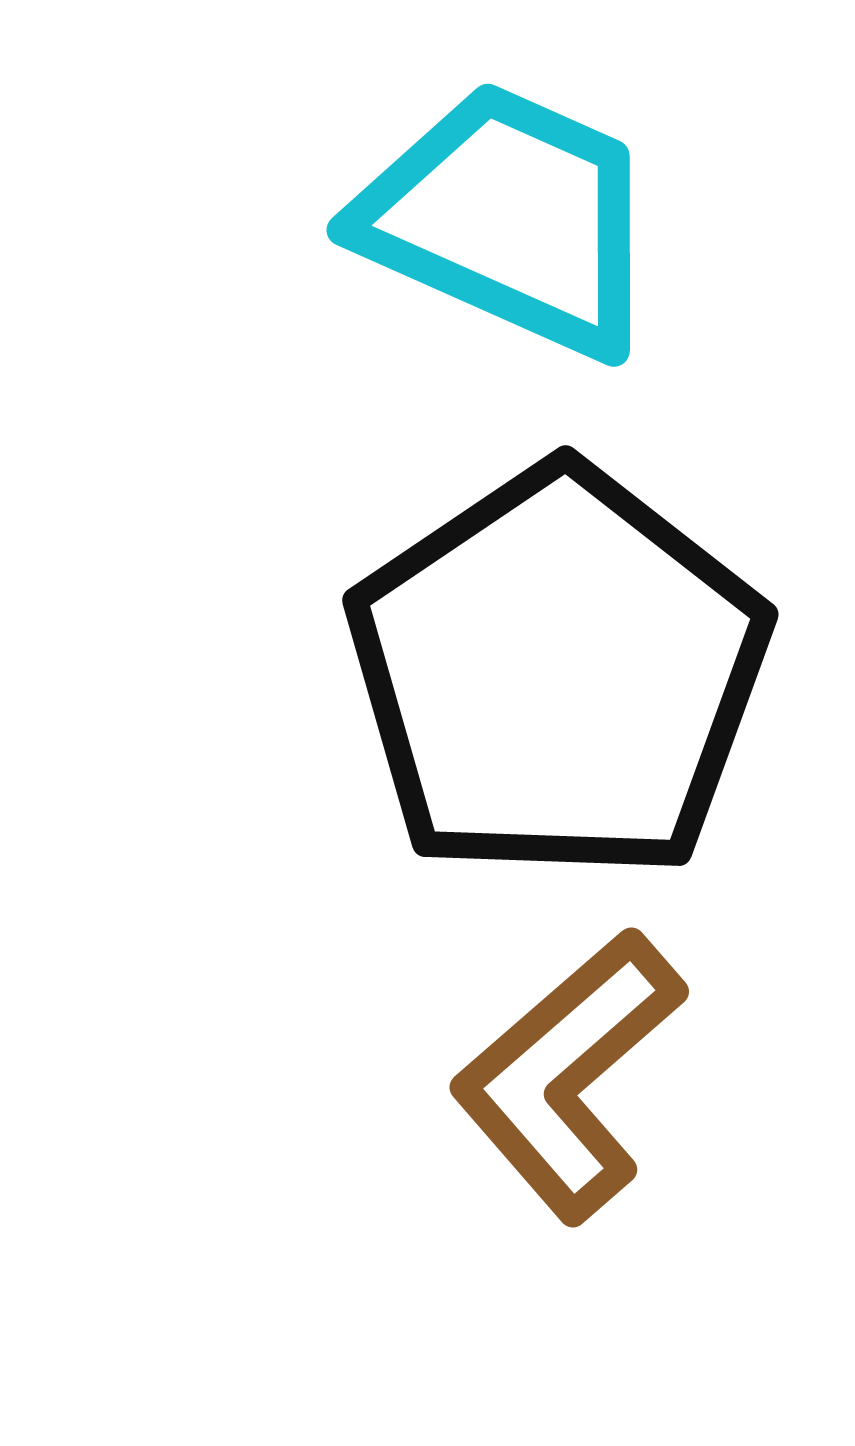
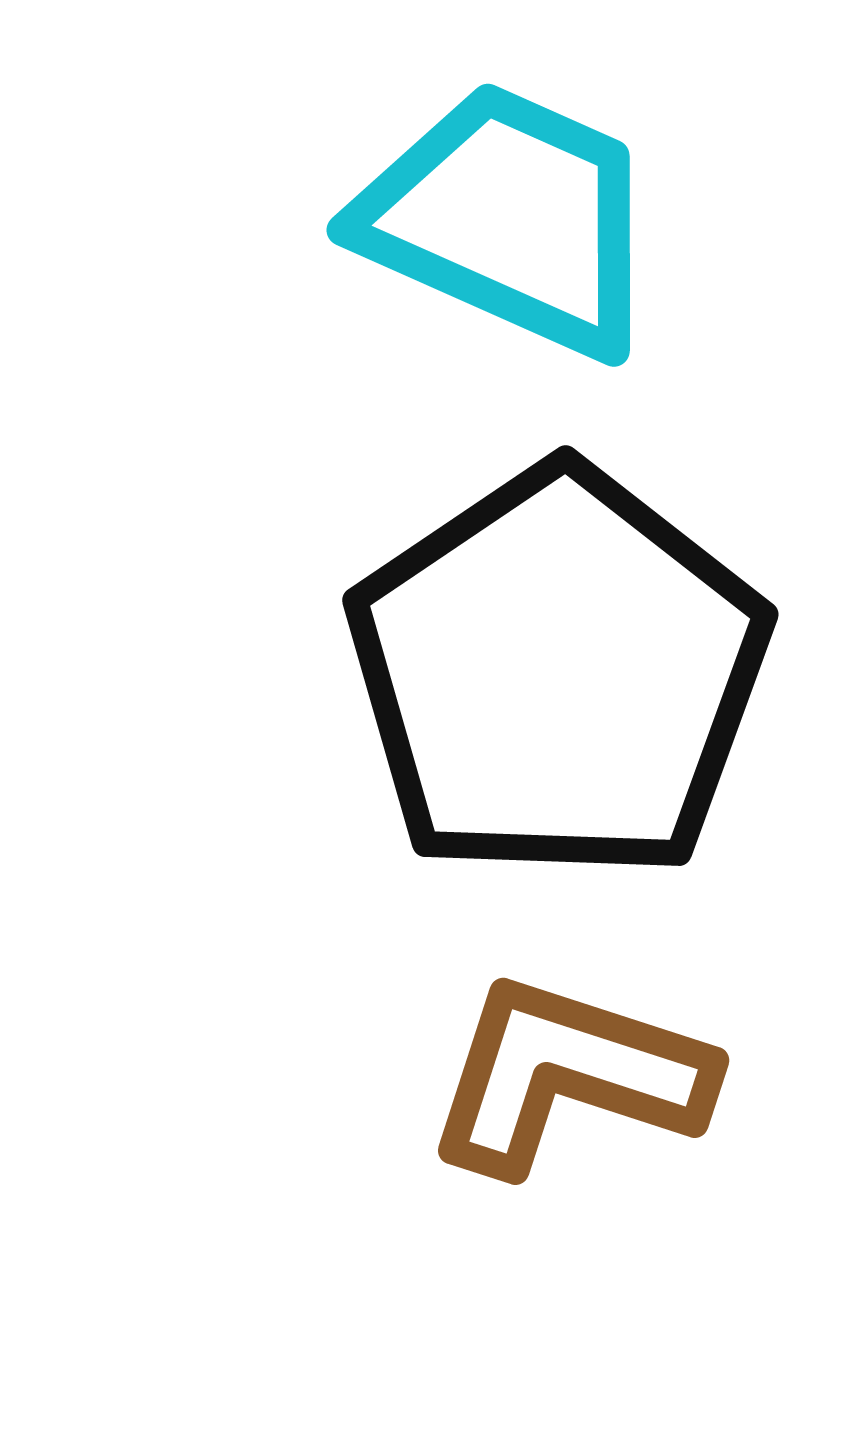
brown L-shape: rotated 59 degrees clockwise
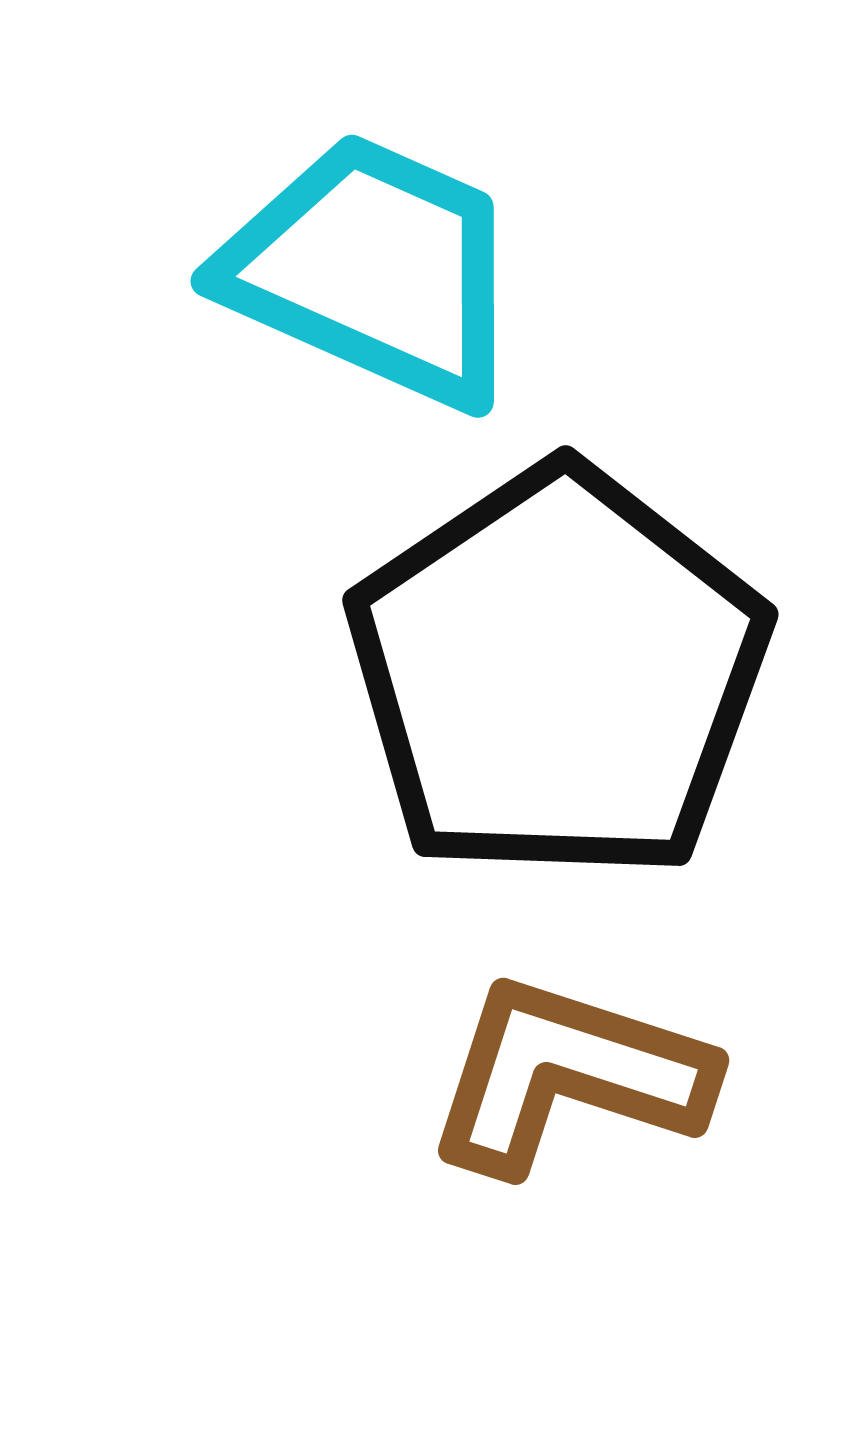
cyan trapezoid: moved 136 px left, 51 px down
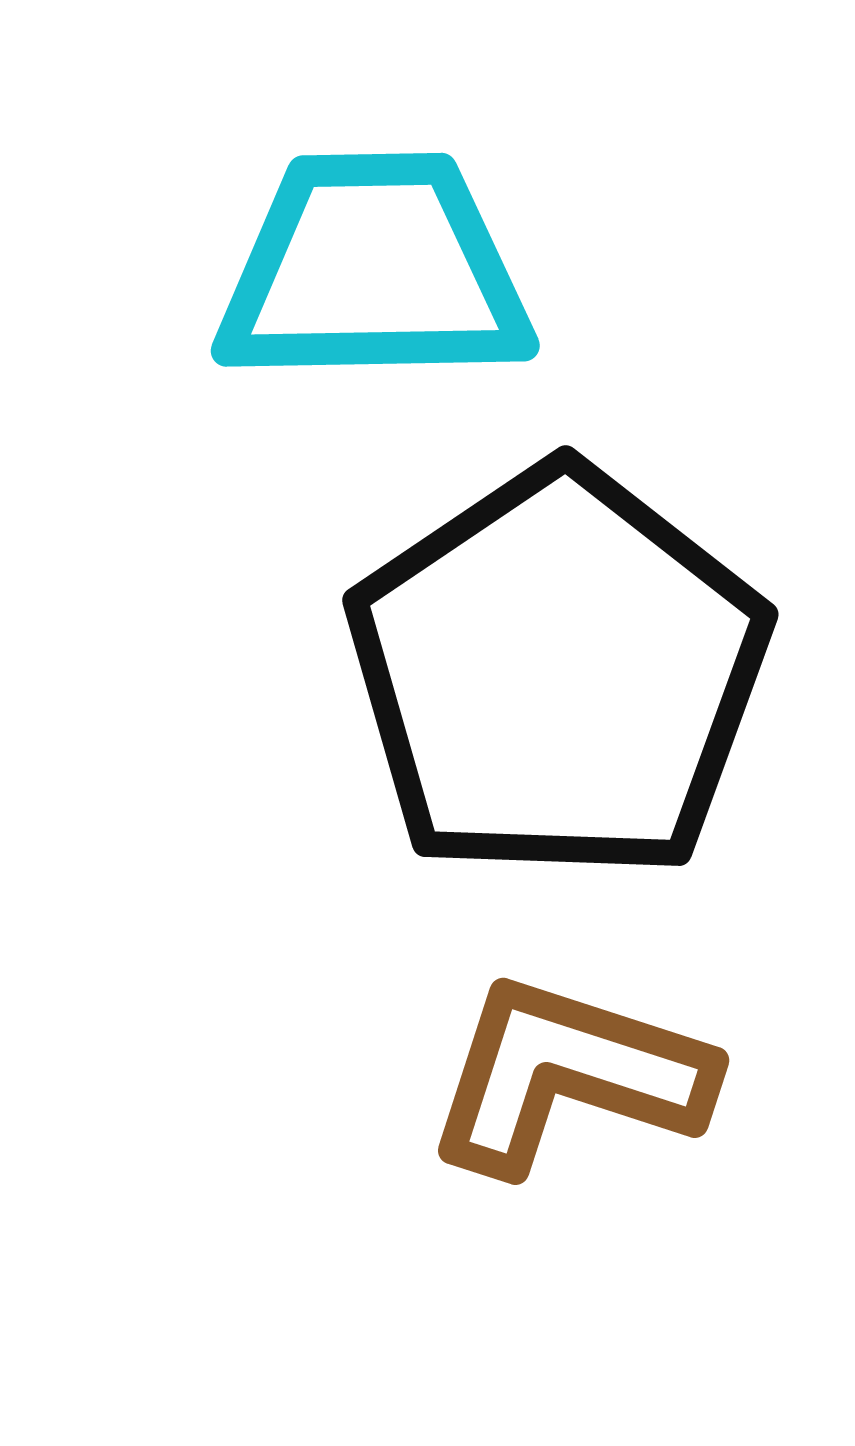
cyan trapezoid: rotated 25 degrees counterclockwise
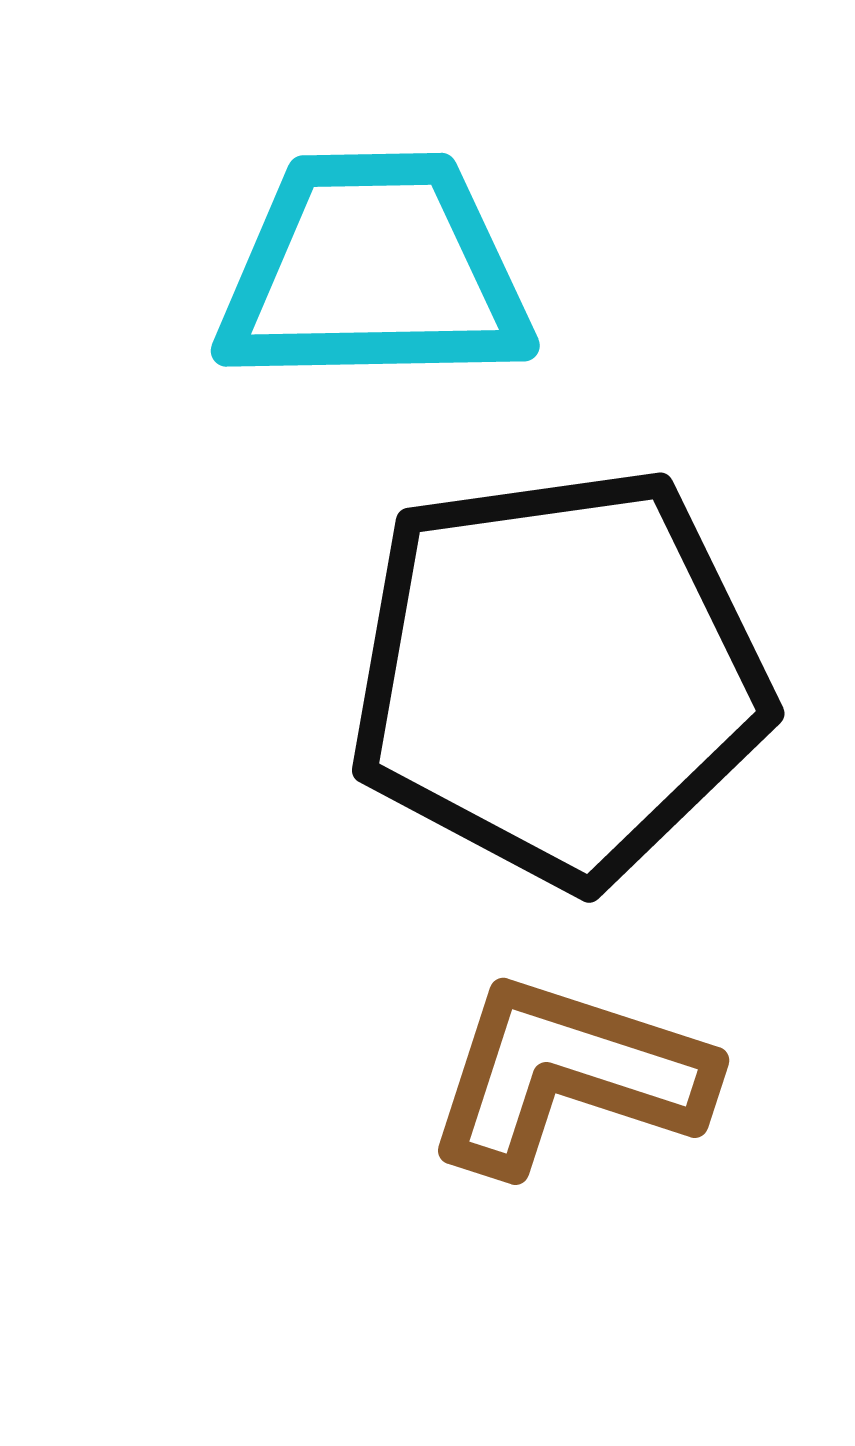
black pentagon: moved 1 px right, 2 px down; rotated 26 degrees clockwise
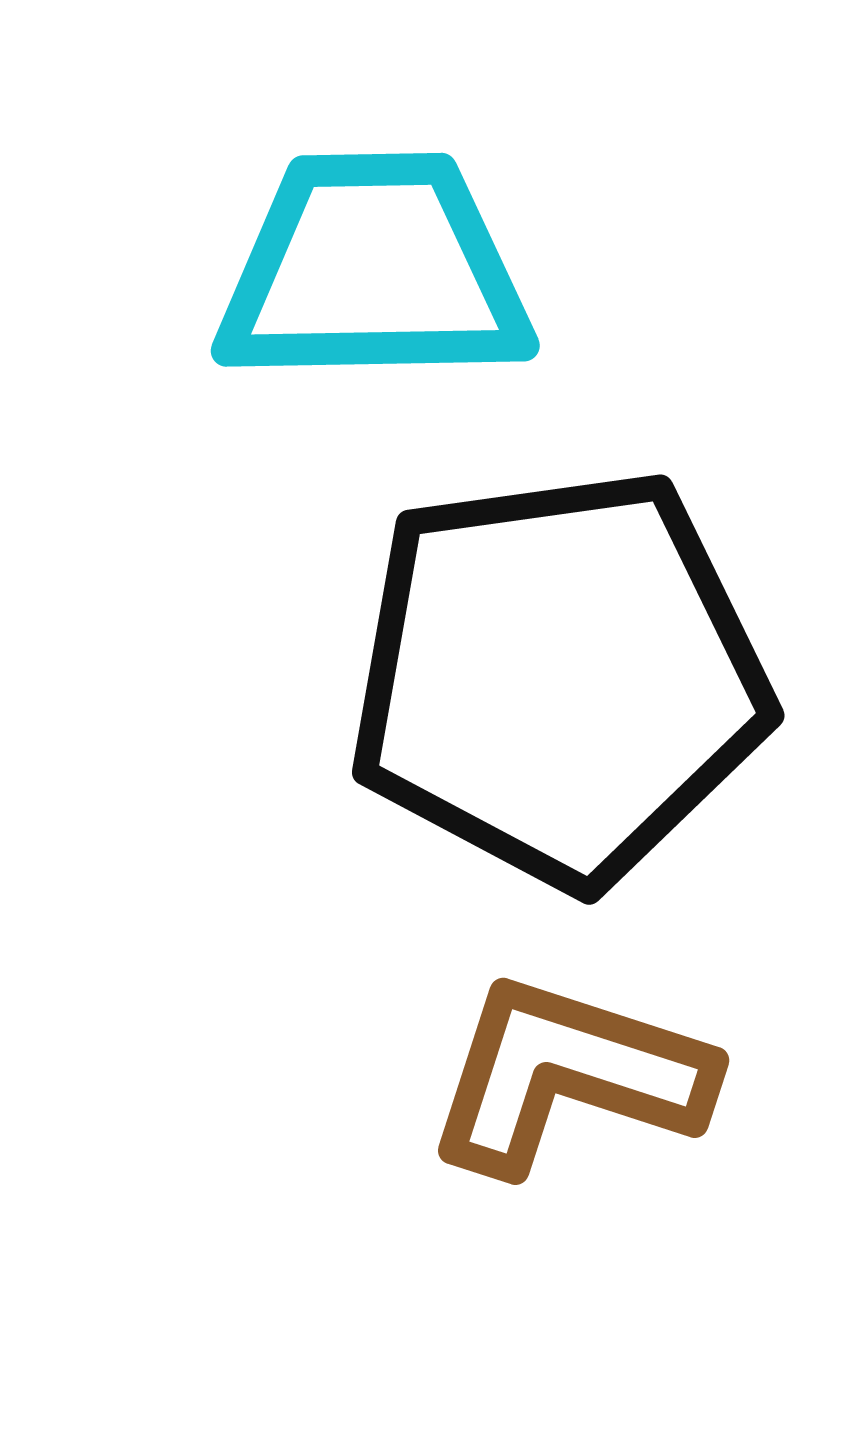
black pentagon: moved 2 px down
